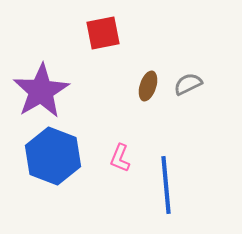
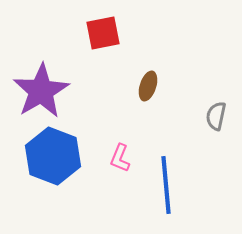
gray semicircle: moved 28 px right, 32 px down; rotated 52 degrees counterclockwise
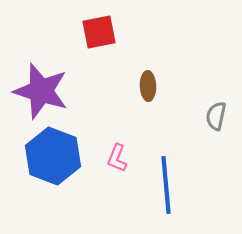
red square: moved 4 px left, 1 px up
brown ellipse: rotated 20 degrees counterclockwise
purple star: rotated 24 degrees counterclockwise
pink L-shape: moved 3 px left
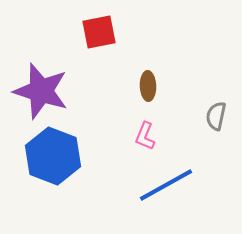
pink L-shape: moved 28 px right, 22 px up
blue line: rotated 66 degrees clockwise
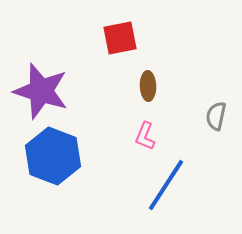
red square: moved 21 px right, 6 px down
blue line: rotated 28 degrees counterclockwise
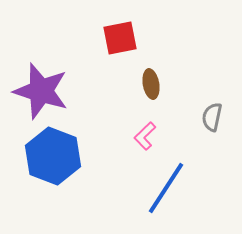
brown ellipse: moved 3 px right, 2 px up; rotated 8 degrees counterclockwise
gray semicircle: moved 4 px left, 1 px down
pink L-shape: rotated 24 degrees clockwise
blue line: moved 3 px down
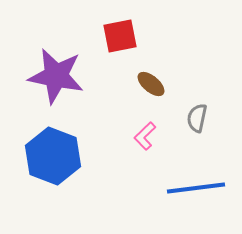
red square: moved 2 px up
brown ellipse: rotated 40 degrees counterclockwise
purple star: moved 15 px right, 15 px up; rotated 6 degrees counterclockwise
gray semicircle: moved 15 px left, 1 px down
blue line: moved 30 px right; rotated 50 degrees clockwise
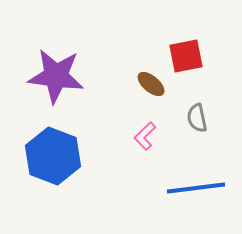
red square: moved 66 px right, 20 px down
purple star: rotated 4 degrees counterclockwise
gray semicircle: rotated 24 degrees counterclockwise
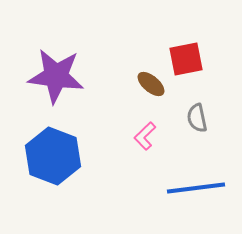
red square: moved 3 px down
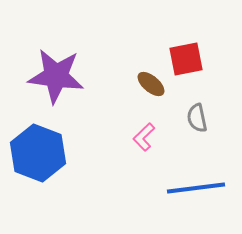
pink L-shape: moved 1 px left, 1 px down
blue hexagon: moved 15 px left, 3 px up
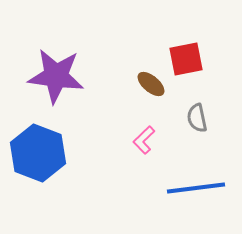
pink L-shape: moved 3 px down
